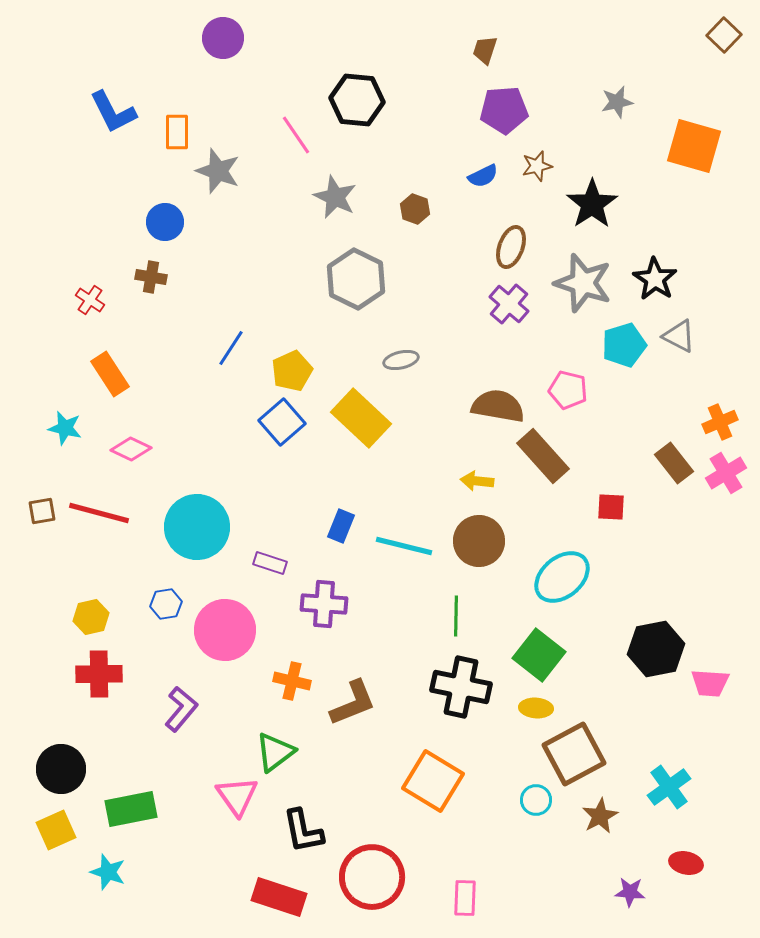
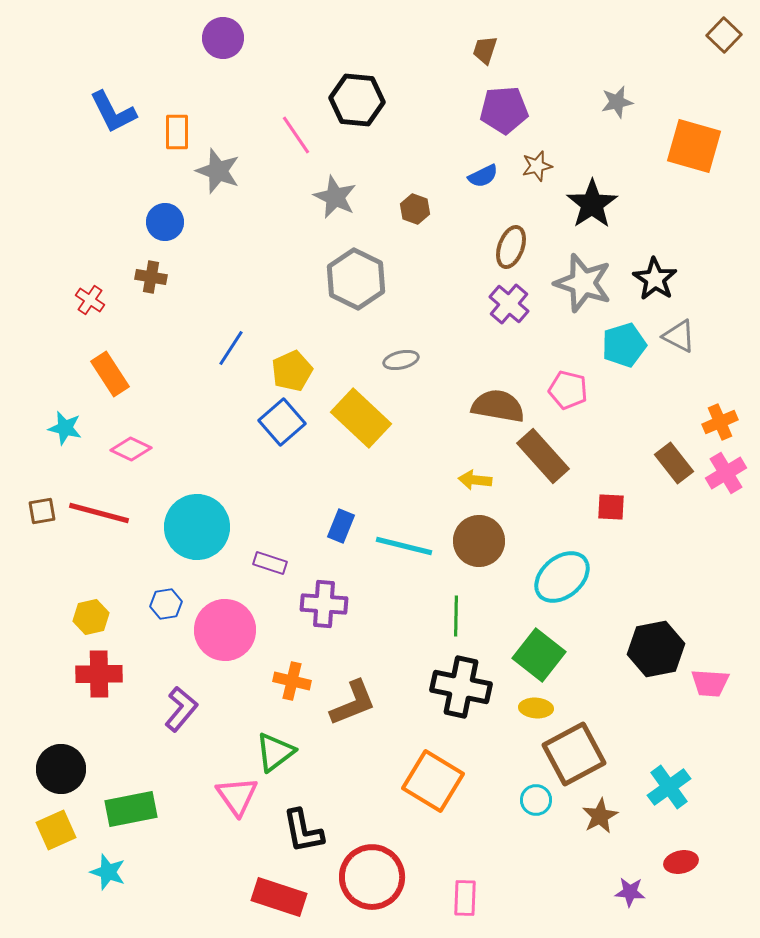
yellow arrow at (477, 481): moved 2 px left, 1 px up
red ellipse at (686, 863): moved 5 px left, 1 px up; rotated 24 degrees counterclockwise
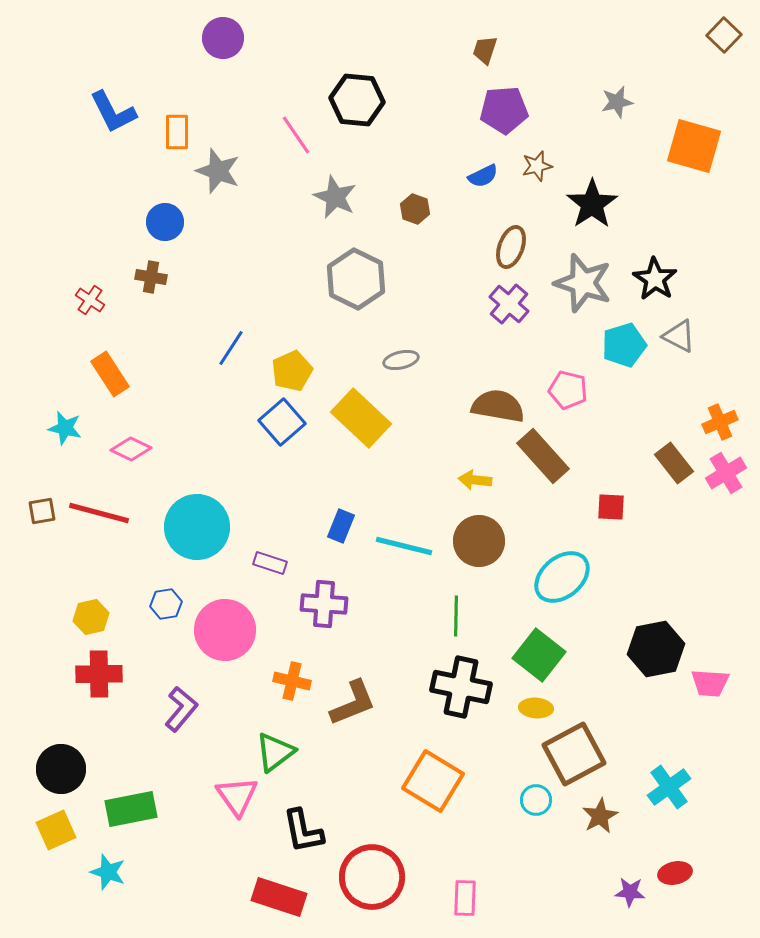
red ellipse at (681, 862): moved 6 px left, 11 px down
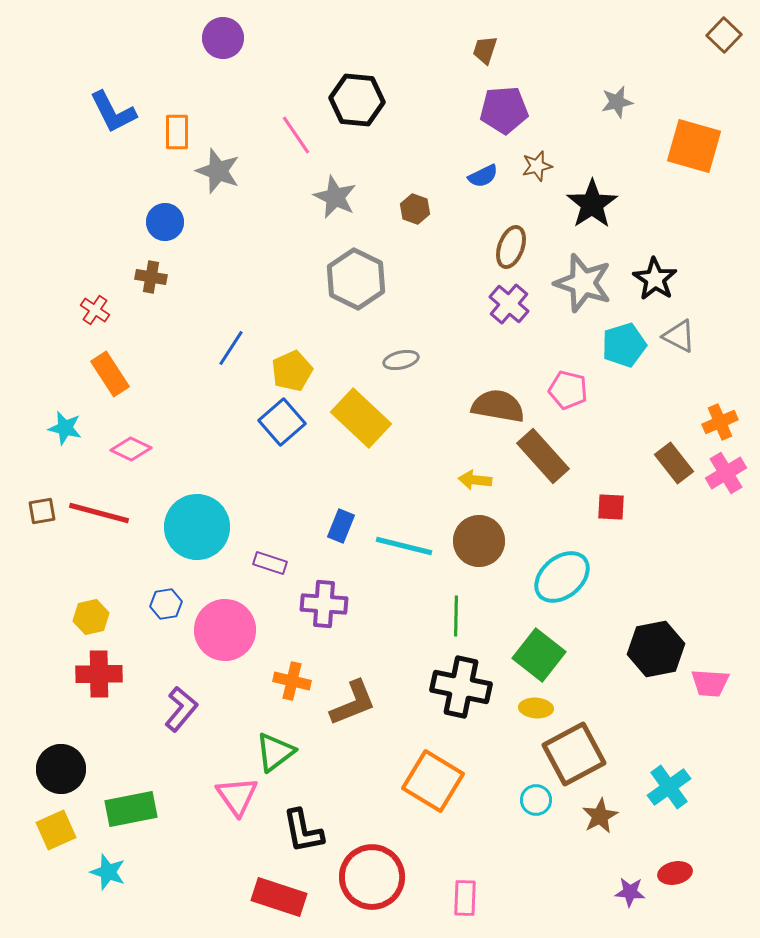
red cross at (90, 300): moved 5 px right, 10 px down
